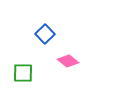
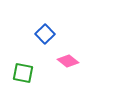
green square: rotated 10 degrees clockwise
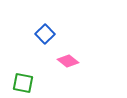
green square: moved 10 px down
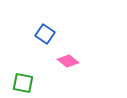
blue square: rotated 12 degrees counterclockwise
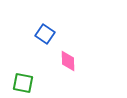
pink diamond: rotated 50 degrees clockwise
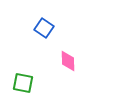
blue square: moved 1 px left, 6 px up
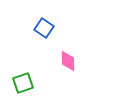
green square: rotated 30 degrees counterclockwise
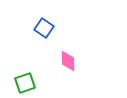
green square: moved 2 px right
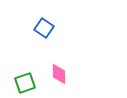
pink diamond: moved 9 px left, 13 px down
